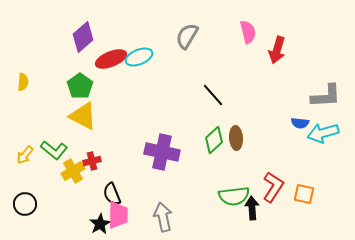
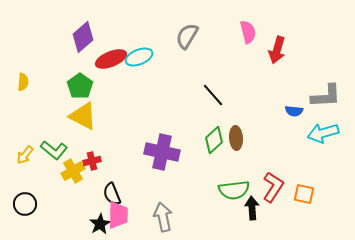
blue semicircle: moved 6 px left, 12 px up
green semicircle: moved 6 px up
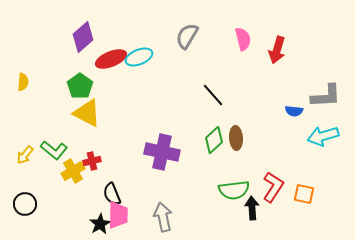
pink semicircle: moved 5 px left, 7 px down
yellow triangle: moved 4 px right, 3 px up
cyan arrow: moved 3 px down
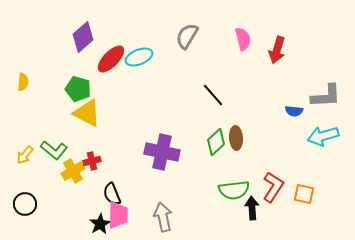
red ellipse: rotated 24 degrees counterclockwise
green pentagon: moved 2 px left, 3 px down; rotated 20 degrees counterclockwise
green diamond: moved 2 px right, 2 px down
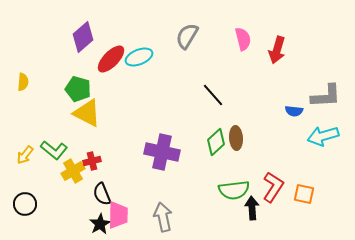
black semicircle: moved 10 px left
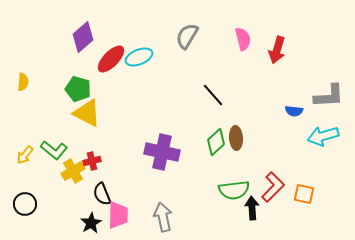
gray L-shape: moved 3 px right
red L-shape: rotated 12 degrees clockwise
black star: moved 9 px left, 1 px up
